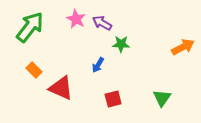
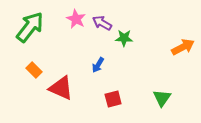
green star: moved 3 px right, 6 px up
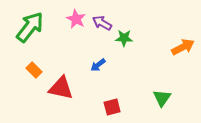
blue arrow: rotated 21 degrees clockwise
red triangle: rotated 12 degrees counterclockwise
red square: moved 1 px left, 8 px down
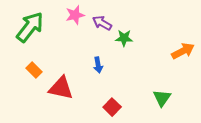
pink star: moved 1 px left, 4 px up; rotated 30 degrees clockwise
orange arrow: moved 4 px down
blue arrow: rotated 63 degrees counterclockwise
red square: rotated 30 degrees counterclockwise
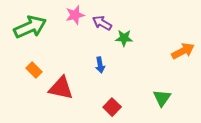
green arrow: rotated 28 degrees clockwise
blue arrow: moved 2 px right
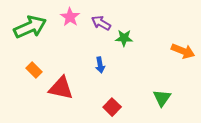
pink star: moved 5 px left, 2 px down; rotated 24 degrees counterclockwise
purple arrow: moved 1 px left
orange arrow: rotated 50 degrees clockwise
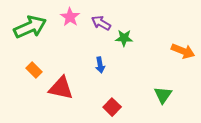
green triangle: moved 1 px right, 3 px up
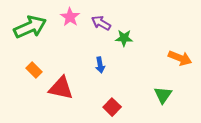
orange arrow: moved 3 px left, 7 px down
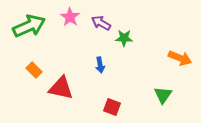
green arrow: moved 1 px left, 1 px up
red square: rotated 24 degrees counterclockwise
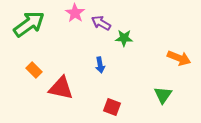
pink star: moved 5 px right, 4 px up
green arrow: moved 2 px up; rotated 12 degrees counterclockwise
orange arrow: moved 1 px left
